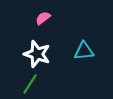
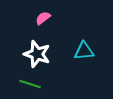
green line: rotated 75 degrees clockwise
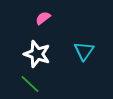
cyan triangle: rotated 50 degrees counterclockwise
green line: rotated 25 degrees clockwise
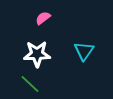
white star: rotated 20 degrees counterclockwise
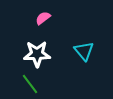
cyan triangle: rotated 15 degrees counterclockwise
green line: rotated 10 degrees clockwise
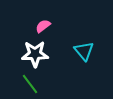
pink semicircle: moved 8 px down
white star: moved 2 px left
